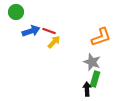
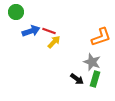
black arrow: moved 10 px left, 10 px up; rotated 128 degrees clockwise
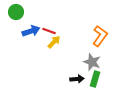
orange L-shape: moved 1 px left, 1 px up; rotated 35 degrees counterclockwise
black arrow: rotated 40 degrees counterclockwise
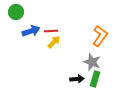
red line: moved 2 px right; rotated 24 degrees counterclockwise
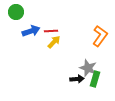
gray star: moved 4 px left, 6 px down
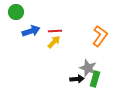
red line: moved 4 px right
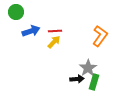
gray star: rotated 18 degrees clockwise
green rectangle: moved 1 px left, 3 px down
